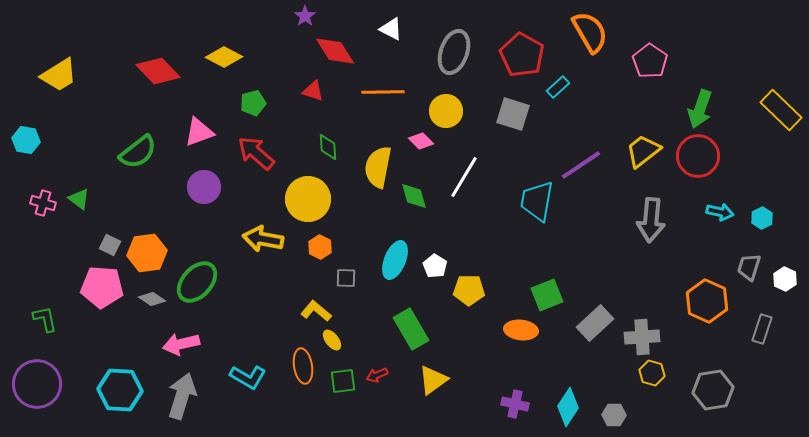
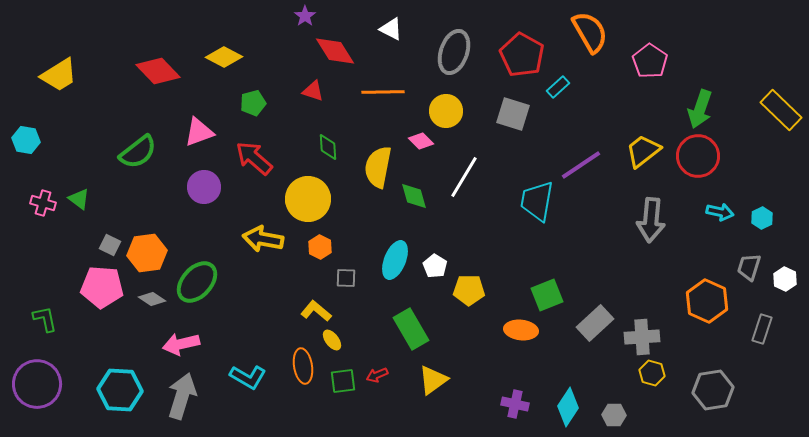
red arrow at (256, 153): moved 2 px left, 5 px down
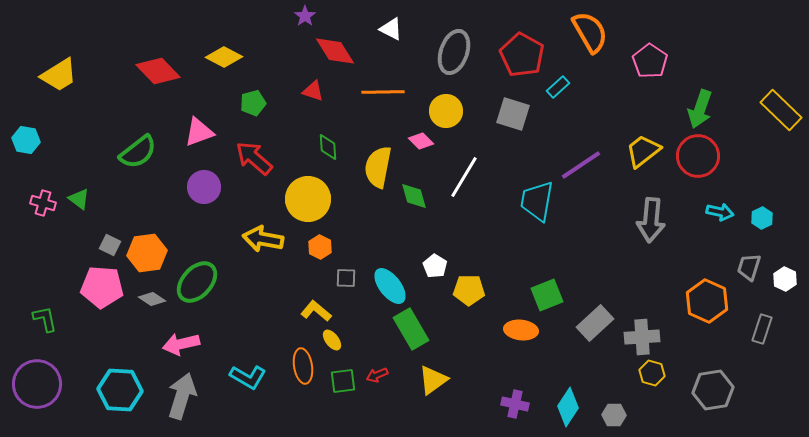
cyan ellipse at (395, 260): moved 5 px left, 26 px down; rotated 60 degrees counterclockwise
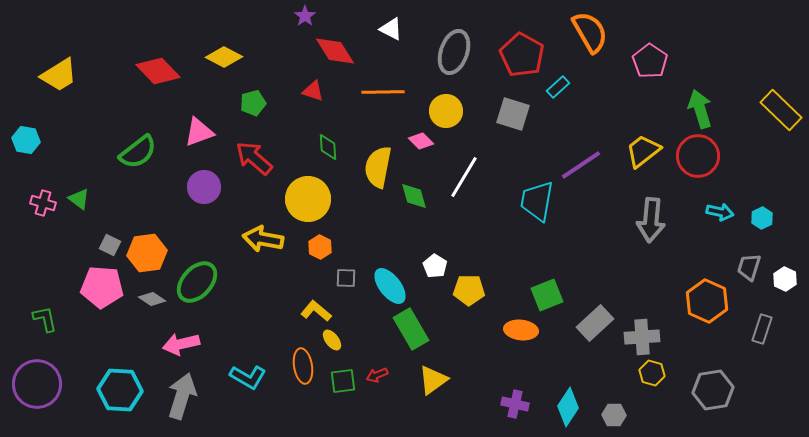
green arrow at (700, 109): rotated 144 degrees clockwise
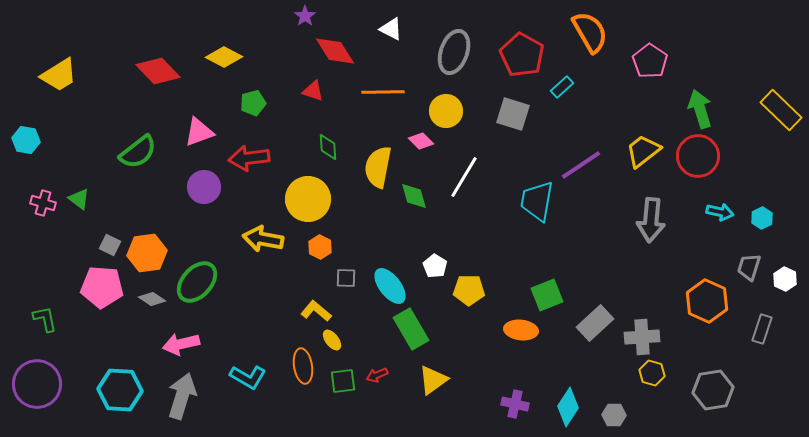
cyan rectangle at (558, 87): moved 4 px right
red arrow at (254, 158): moved 5 px left; rotated 48 degrees counterclockwise
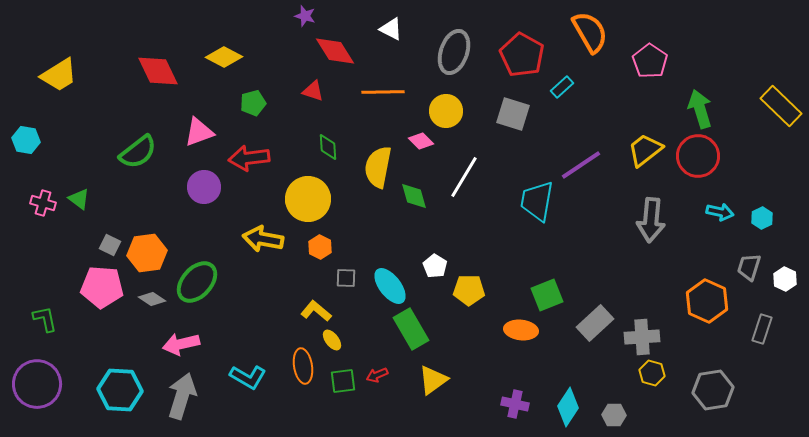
purple star at (305, 16): rotated 20 degrees counterclockwise
red diamond at (158, 71): rotated 18 degrees clockwise
yellow rectangle at (781, 110): moved 4 px up
yellow trapezoid at (643, 151): moved 2 px right, 1 px up
